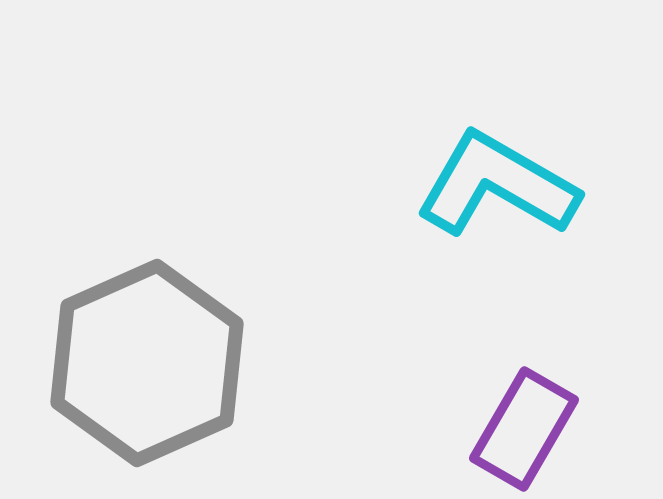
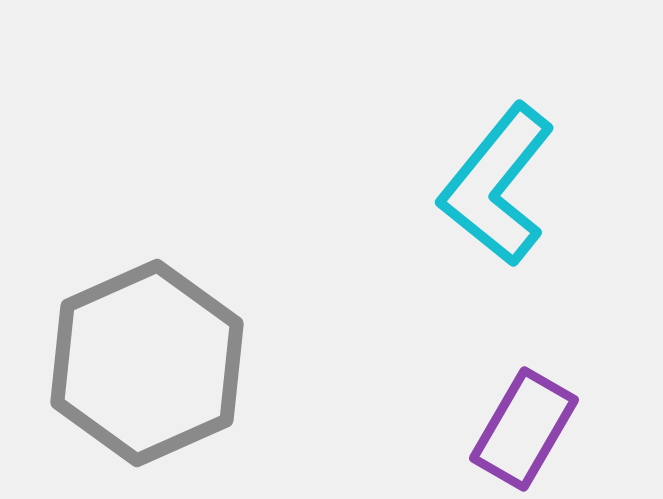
cyan L-shape: rotated 81 degrees counterclockwise
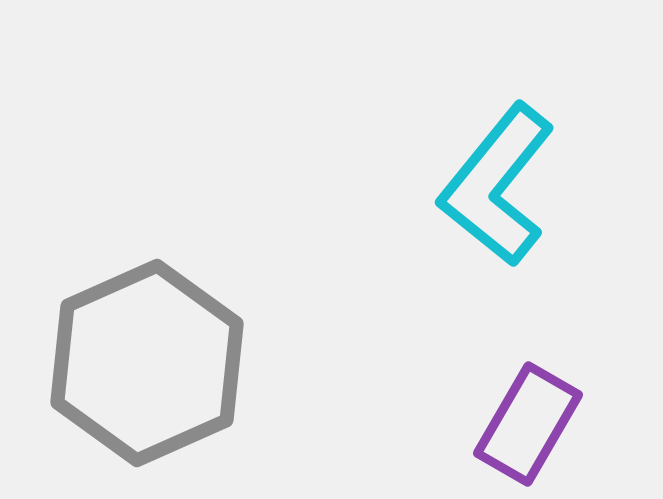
purple rectangle: moved 4 px right, 5 px up
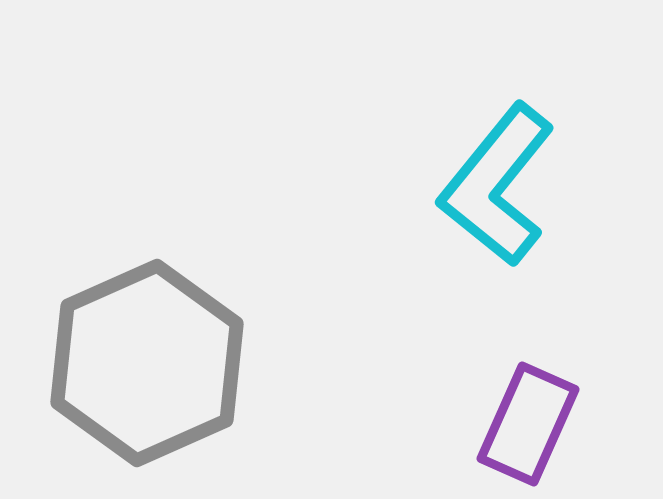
purple rectangle: rotated 6 degrees counterclockwise
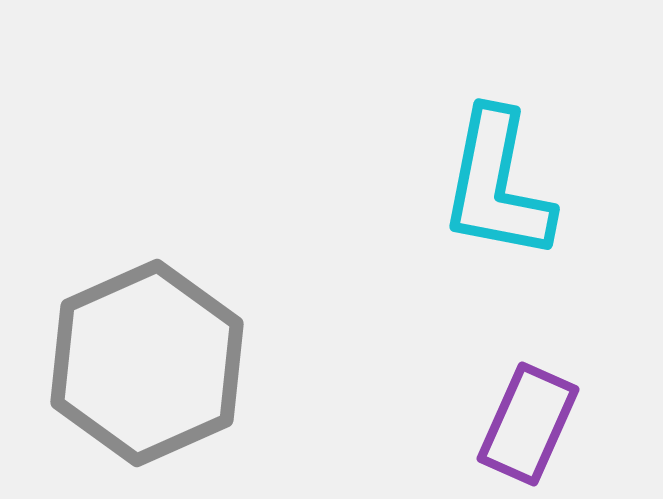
cyan L-shape: rotated 28 degrees counterclockwise
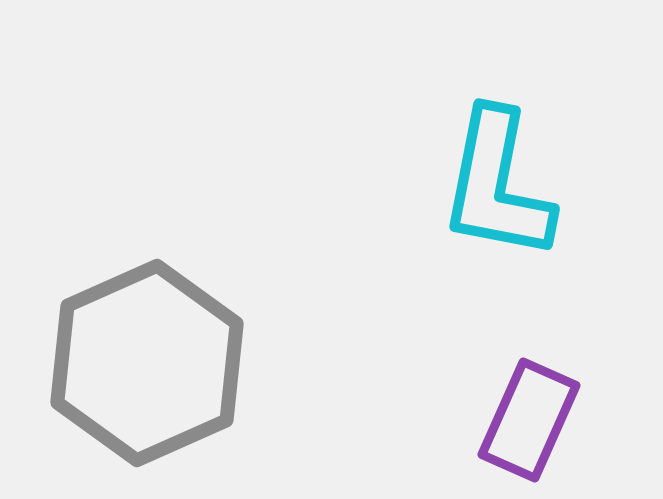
purple rectangle: moved 1 px right, 4 px up
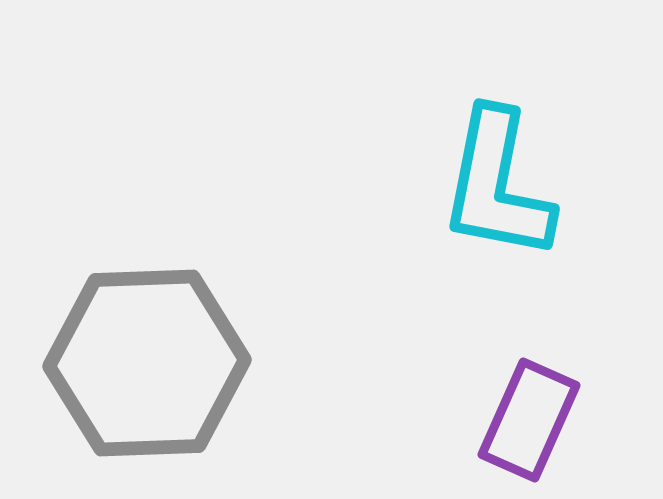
gray hexagon: rotated 22 degrees clockwise
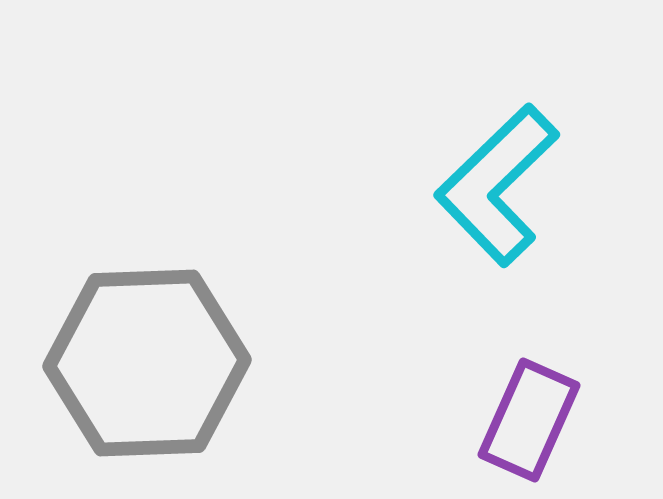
cyan L-shape: rotated 35 degrees clockwise
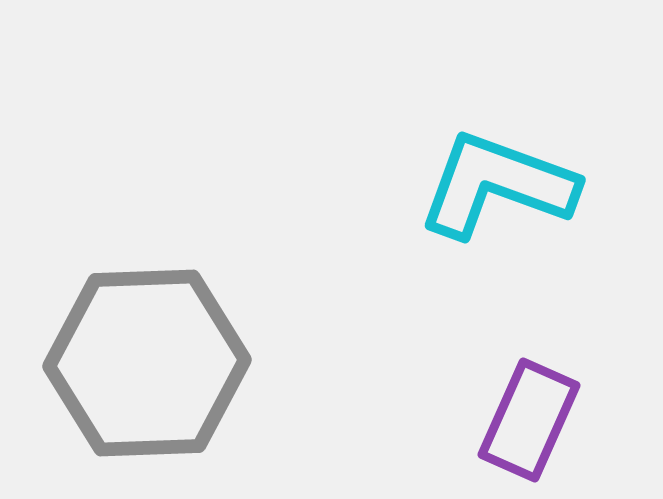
cyan L-shape: rotated 64 degrees clockwise
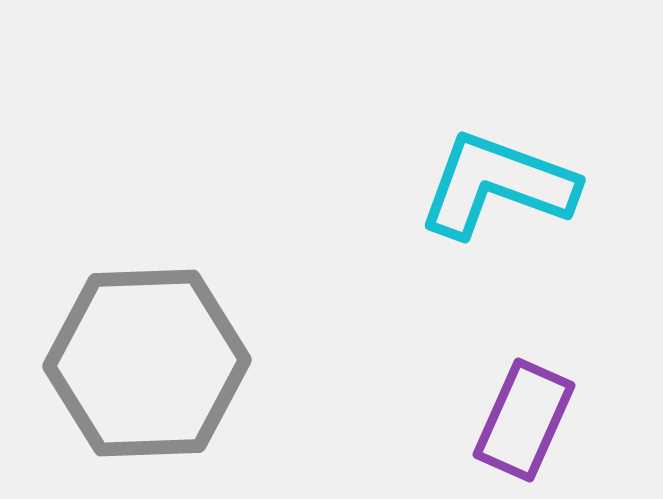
purple rectangle: moved 5 px left
